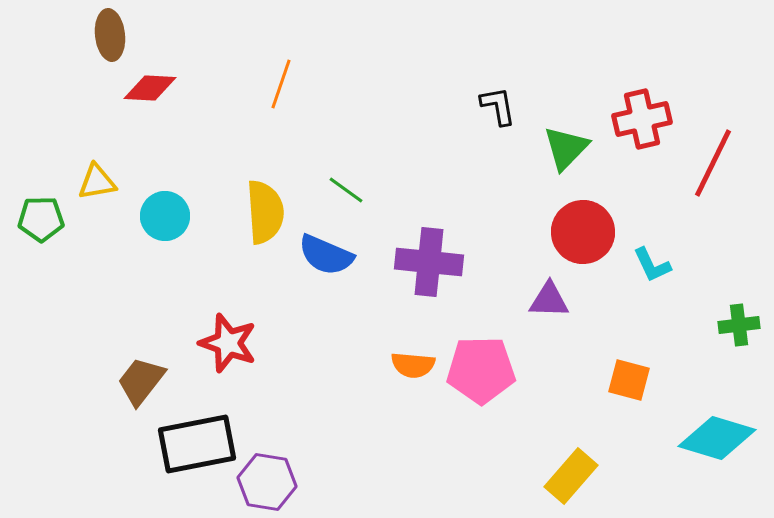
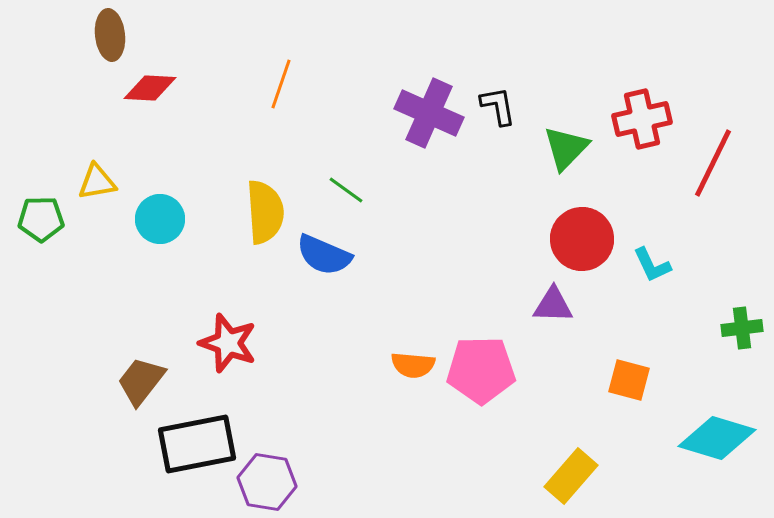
cyan circle: moved 5 px left, 3 px down
red circle: moved 1 px left, 7 px down
blue semicircle: moved 2 px left
purple cross: moved 149 px up; rotated 18 degrees clockwise
purple triangle: moved 4 px right, 5 px down
green cross: moved 3 px right, 3 px down
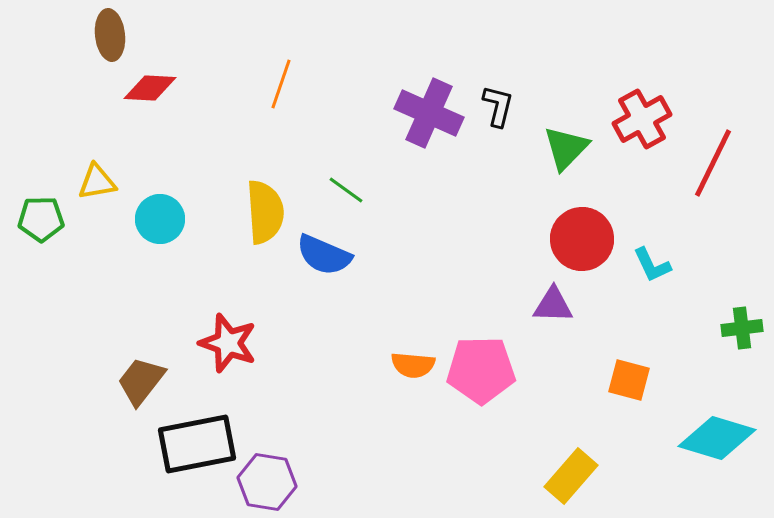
black L-shape: rotated 24 degrees clockwise
red cross: rotated 16 degrees counterclockwise
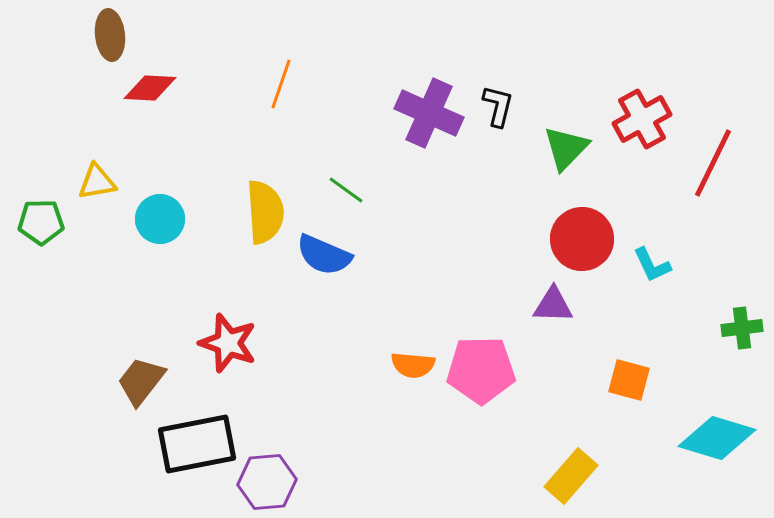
green pentagon: moved 3 px down
purple hexagon: rotated 14 degrees counterclockwise
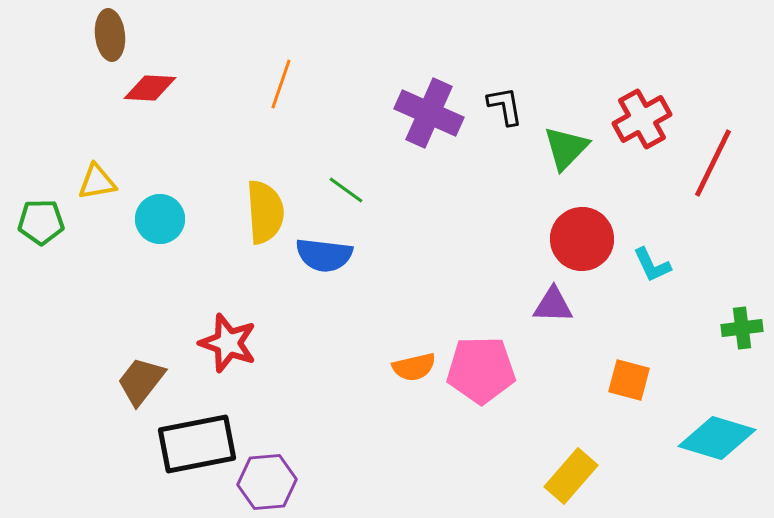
black L-shape: moved 7 px right; rotated 24 degrees counterclockwise
blue semicircle: rotated 16 degrees counterclockwise
orange semicircle: moved 1 px right, 2 px down; rotated 18 degrees counterclockwise
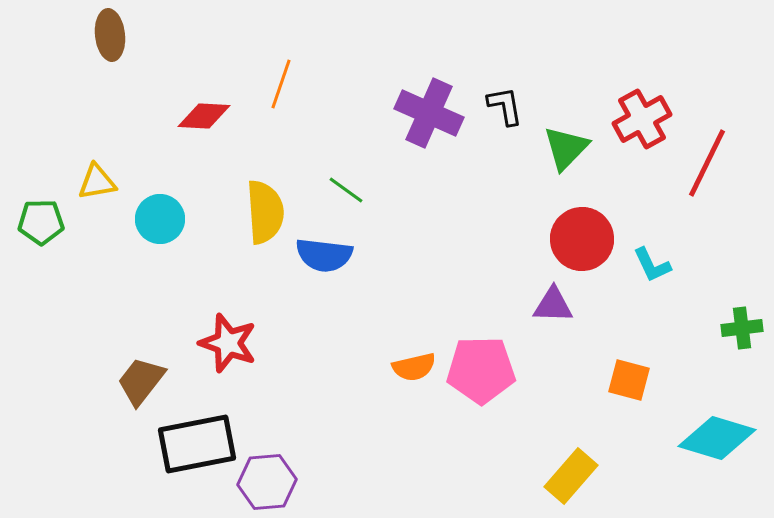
red diamond: moved 54 px right, 28 px down
red line: moved 6 px left
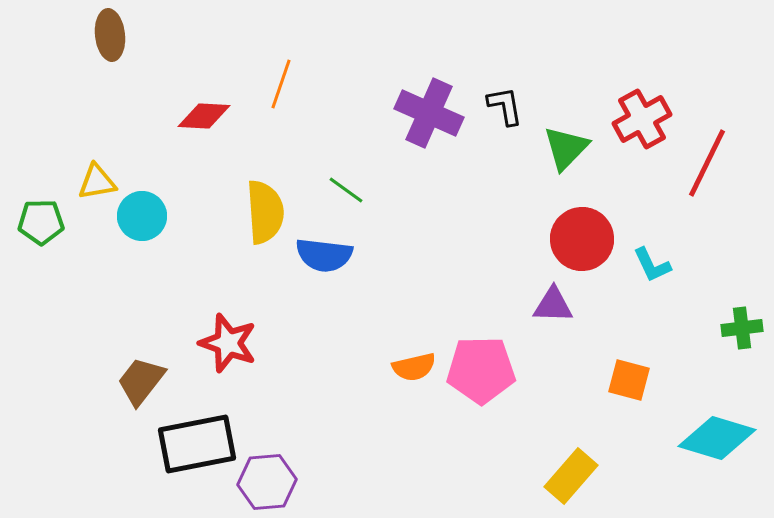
cyan circle: moved 18 px left, 3 px up
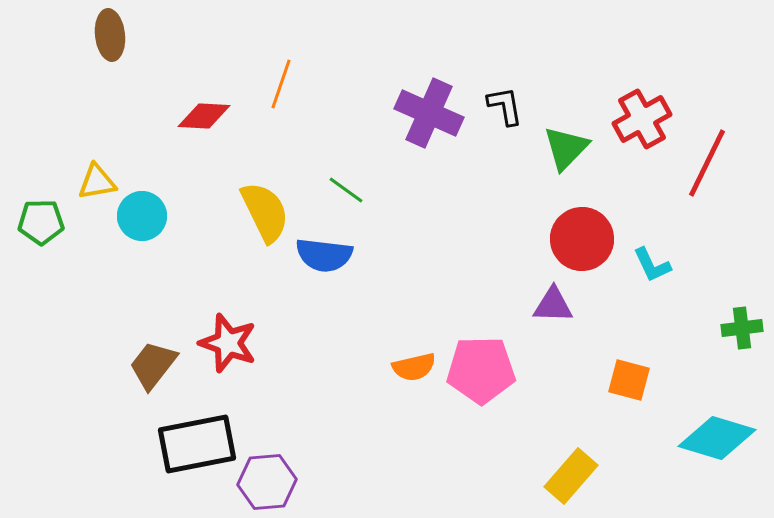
yellow semicircle: rotated 22 degrees counterclockwise
brown trapezoid: moved 12 px right, 16 px up
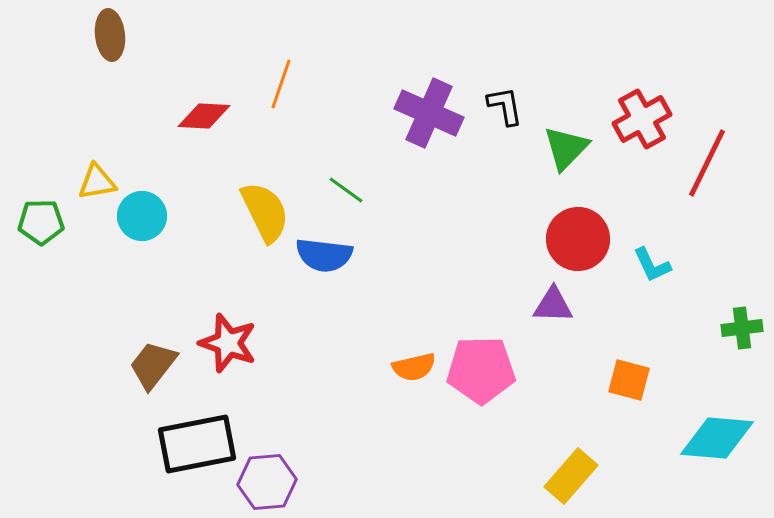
red circle: moved 4 px left
cyan diamond: rotated 12 degrees counterclockwise
